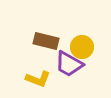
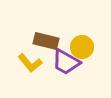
purple trapezoid: moved 3 px left, 2 px up
yellow L-shape: moved 8 px left, 16 px up; rotated 30 degrees clockwise
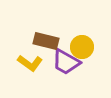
yellow L-shape: rotated 15 degrees counterclockwise
